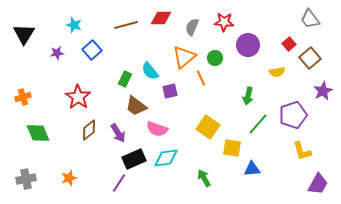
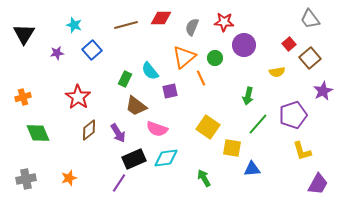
purple circle at (248, 45): moved 4 px left
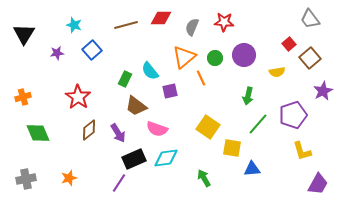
purple circle at (244, 45): moved 10 px down
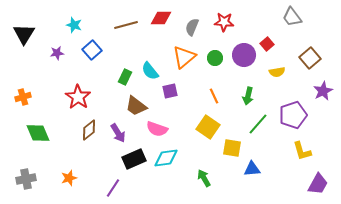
gray trapezoid at (310, 19): moved 18 px left, 2 px up
red square at (289, 44): moved 22 px left
orange line at (201, 78): moved 13 px right, 18 px down
green rectangle at (125, 79): moved 2 px up
purple line at (119, 183): moved 6 px left, 5 px down
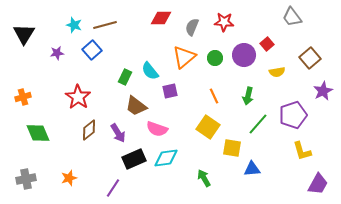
brown line at (126, 25): moved 21 px left
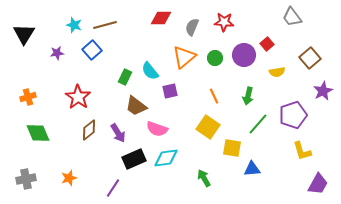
orange cross at (23, 97): moved 5 px right
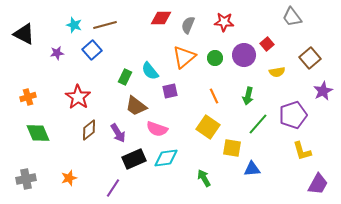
gray semicircle at (192, 27): moved 4 px left, 2 px up
black triangle at (24, 34): rotated 35 degrees counterclockwise
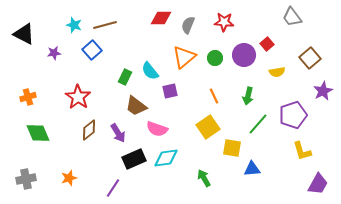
purple star at (57, 53): moved 3 px left
yellow square at (208, 127): rotated 20 degrees clockwise
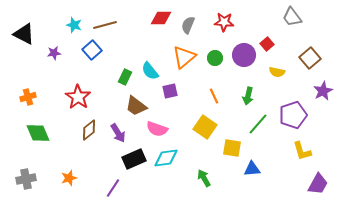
yellow semicircle at (277, 72): rotated 21 degrees clockwise
yellow square at (208, 127): moved 3 px left; rotated 20 degrees counterclockwise
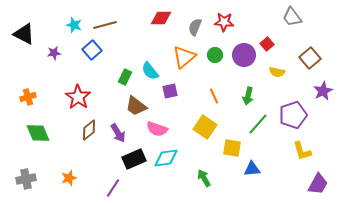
gray semicircle at (188, 25): moved 7 px right, 2 px down
green circle at (215, 58): moved 3 px up
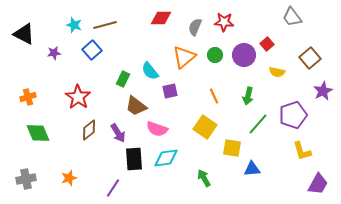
green rectangle at (125, 77): moved 2 px left, 2 px down
black rectangle at (134, 159): rotated 70 degrees counterclockwise
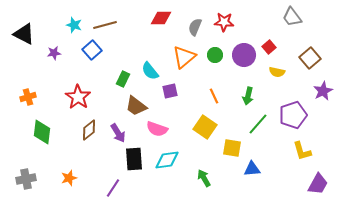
red square at (267, 44): moved 2 px right, 3 px down
green diamond at (38, 133): moved 4 px right, 1 px up; rotated 30 degrees clockwise
cyan diamond at (166, 158): moved 1 px right, 2 px down
